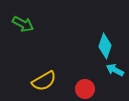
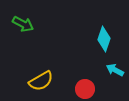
cyan diamond: moved 1 px left, 7 px up
yellow semicircle: moved 3 px left
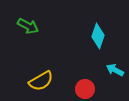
green arrow: moved 5 px right, 2 px down
cyan diamond: moved 6 px left, 3 px up
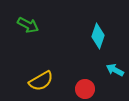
green arrow: moved 1 px up
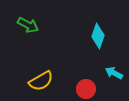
cyan arrow: moved 1 px left, 3 px down
red circle: moved 1 px right
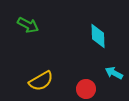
cyan diamond: rotated 20 degrees counterclockwise
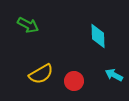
cyan arrow: moved 2 px down
yellow semicircle: moved 7 px up
red circle: moved 12 px left, 8 px up
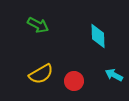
green arrow: moved 10 px right
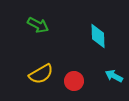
cyan arrow: moved 1 px down
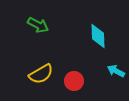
cyan arrow: moved 2 px right, 5 px up
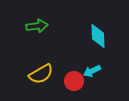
green arrow: moved 1 px left, 1 px down; rotated 35 degrees counterclockwise
cyan arrow: moved 24 px left; rotated 54 degrees counterclockwise
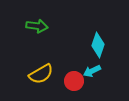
green arrow: rotated 15 degrees clockwise
cyan diamond: moved 9 px down; rotated 20 degrees clockwise
